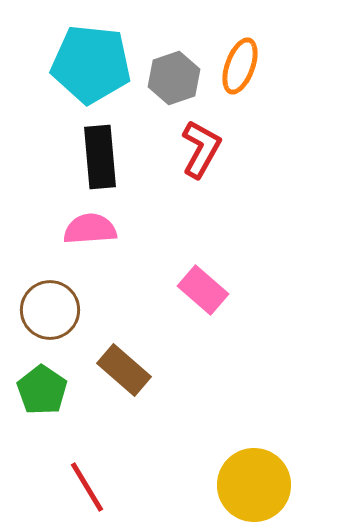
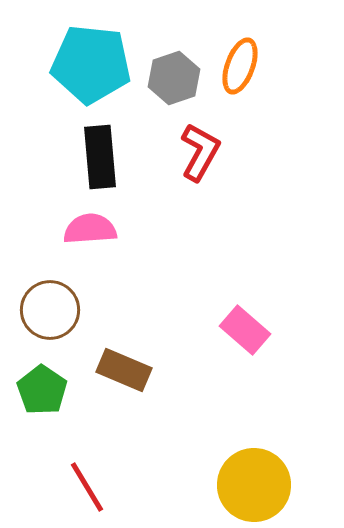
red L-shape: moved 1 px left, 3 px down
pink rectangle: moved 42 px right, 40 px down
brown rectangle: rotated 18 degrees counterclockwise
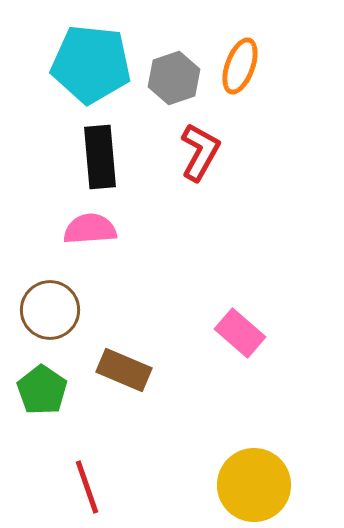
pink rectangle: moved 5 px left, 3 px down
red line: rotated 12 degrees clockwise
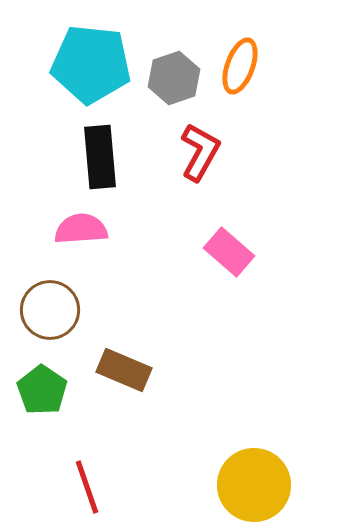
pink semicircle: moved 9 px left
pink rectangle: moved 11 px left, 81 px up
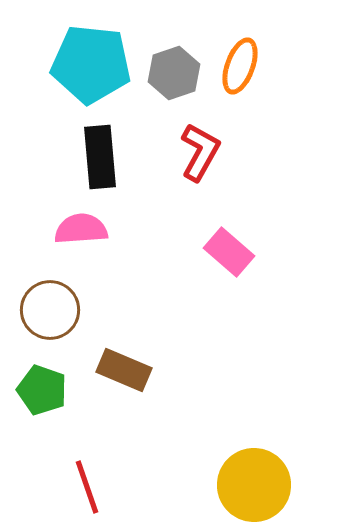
gray hexagon: moved 5 px up
green pentagon: rotated 15 degrees counterclockwise
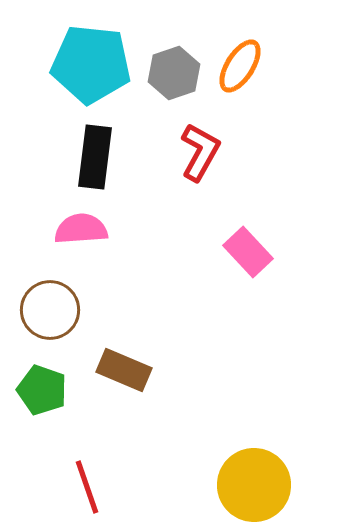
orange ellipse: rotated 12 degrees clockwise
black rectangle: moved 5 px left; rotated 12 degrees clockwise
pink rectangle: moved 19 px right; rotated 6 degrees clockwise
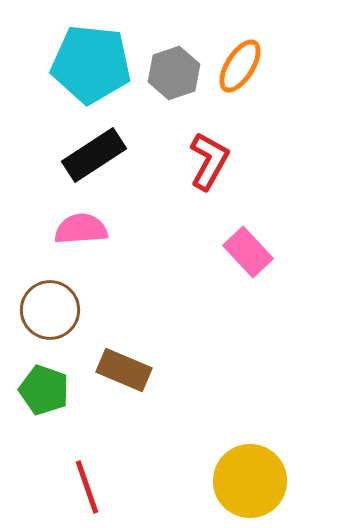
red L-shape: moved 9 px right, 9 px down
black rectangle: moved 1 px left, 2 px up; rotated 50 degrees clockwise
green pentagon: moved 2 px right
yellow circle: moved 4 px left, 4 px up
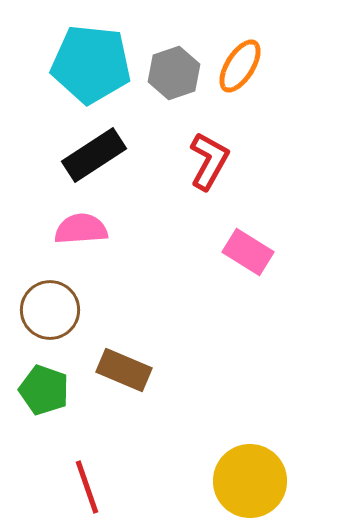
pink rectangle: rotated 15 degrees counterclockwise
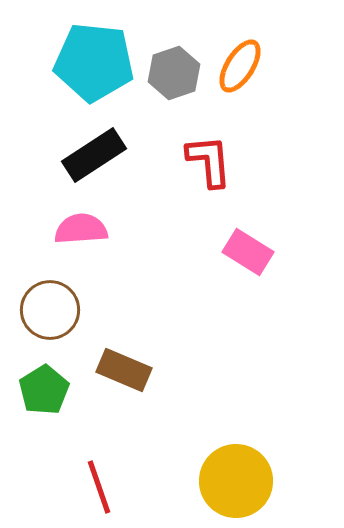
cyan pentagon: moved 3 px right, 2 px up
red L-shape: rotated 34 degrees counterclockwise
green pentagon: rotated 21 degrees clockwise
yellow circle: moved 14 px left
red line: moved 12 px right
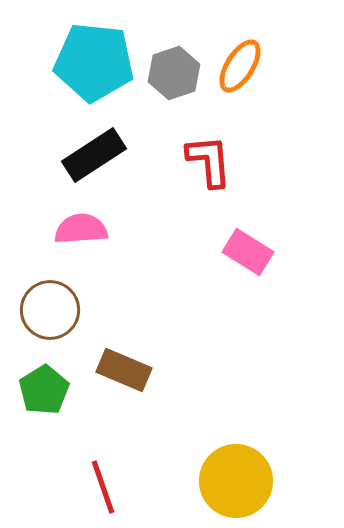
red line: moved 4 px right
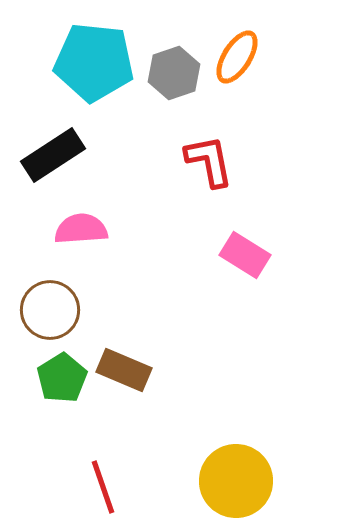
orange ellipse: moved 3 px left, 9 px up
black rectangle: moved 41 px left
red L-shape: rotated 6 degrees counterclockwise
pink rectangle: moved 3 px left, 3 px down
green pentagon: moved 18 px right, 12 px up
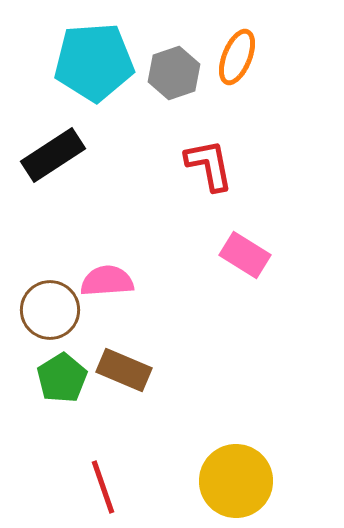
orange ellipse: rotated 10 degrees counterclockwise
cyan pentagon: rotated 10 degrees counterclockwise
red L-shape: moved 4 px down
pink semicircle: moved 26 px right, 52 px down
